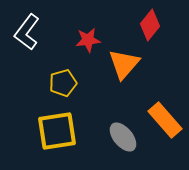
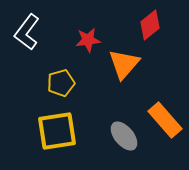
red diamond: rotated 12 degrees clockwise
yellow pentagon: moved 2 px left
gray ellipse: moved 1 px right, 1 px up
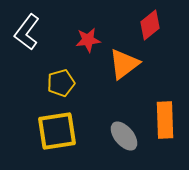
orange triangle: rotated 12 degrees clockwise
orange rectangle: rotated 39 degrees clockwise
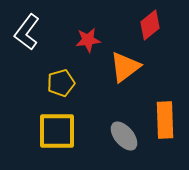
orange triangle: moved 1 px right, 3 px down
yellow square: rotated 9 degrees clockwise
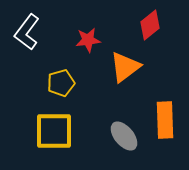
yellow square: moved 3 px left
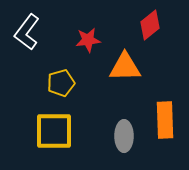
orange triangle: rotated 36 degrees clockwise
gray ellipse: rotated 40 degrees clockwise
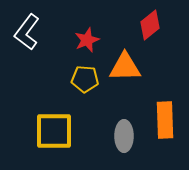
red star: moved 1 px left; rotated 15 degrees counterclockwise
yellow pentagon: moved 24 px right, 4 px up; rotated 20 degrees clockwise
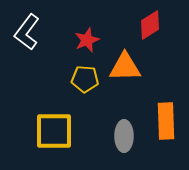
red diamond: rotated 8 degrees clockwise
orange rectangle: moved 1 px right, 1 px down
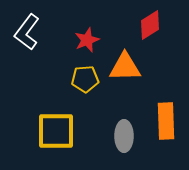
yellow pentagon: rotated 8 degrees counterclockwise
yellow square: moved 2 px right
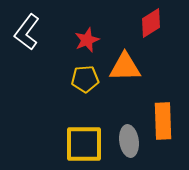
red diamond: moved 1 px right, 2 px up
orange rectangle: moved 3 px left
yellow square: moved 28 px right, 13 px down
gray ellipse: moved 5 px right, 5 px down; rotated 8 degrees counterclockwise
